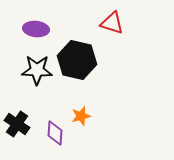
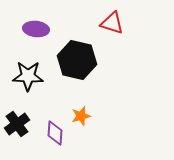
black star: moved 9 px left, 6 px down
black cross: rotated 20 degrees clockwise
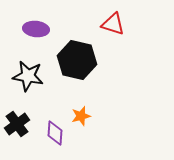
red triangle: moved 1 px right, 1 px down
black star: rotated 8 degrees clockwise
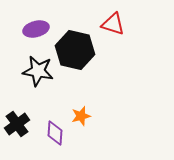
purple ellipse: rotated 20 degrees counterclockwise
black hexagon: moved 2 px left, 10 px up
black star: moved 10 px right, 5 px up
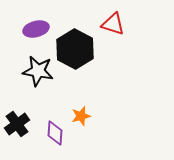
black hexagon: moved 1 px up; rotated 15 degrees clockwise
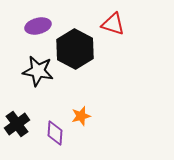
purple ellipse: moved 2 px right, 3 px up
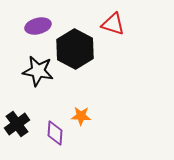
orange star: rotated 18 degrees clockwise
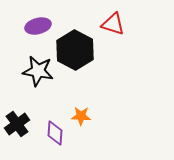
black hexagon: moved 1 px down
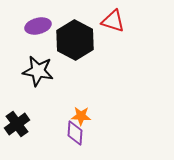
red triangle: moved 3 px up
black hexagon: moved 10 px up
purple diamond: moved 20 px right
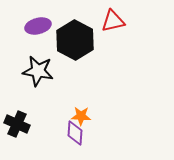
red triangle: rotated 30 degrees counterclockwise
black cross: rotated 30 degrees counterclockwise
